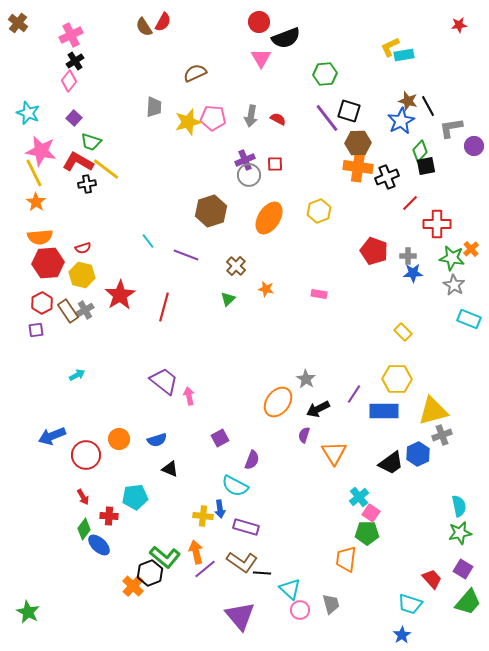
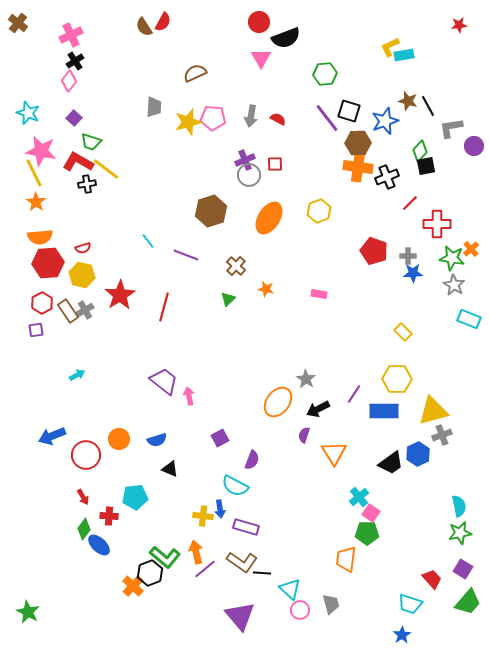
blue star at (401, 121): moved 16 px left; rotated 8 degrees clockwise
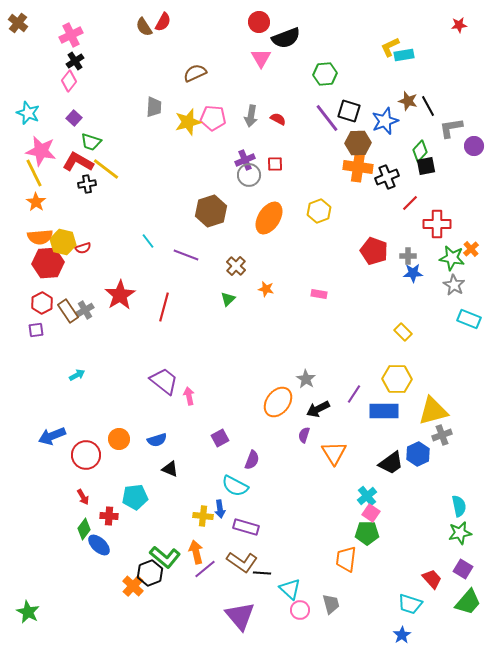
yellow hexagon at (82, 275): moved 19 px left, 33 px up
cyan cross at (359, 497): moved 8 px right, 1 px up
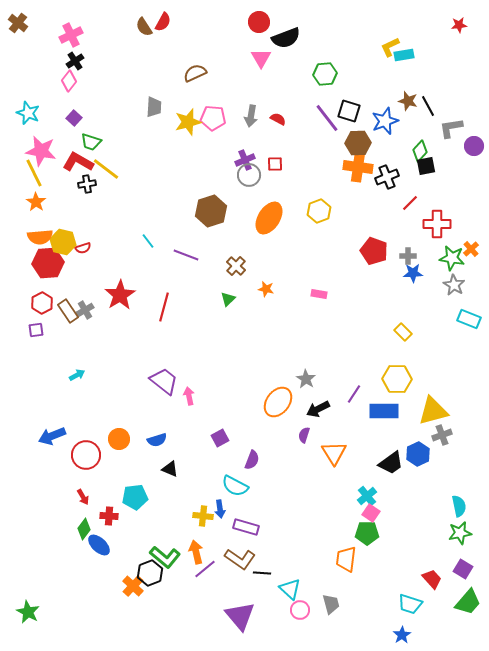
brown L-shape at (242, 562): moved 2 px left, 3 px up
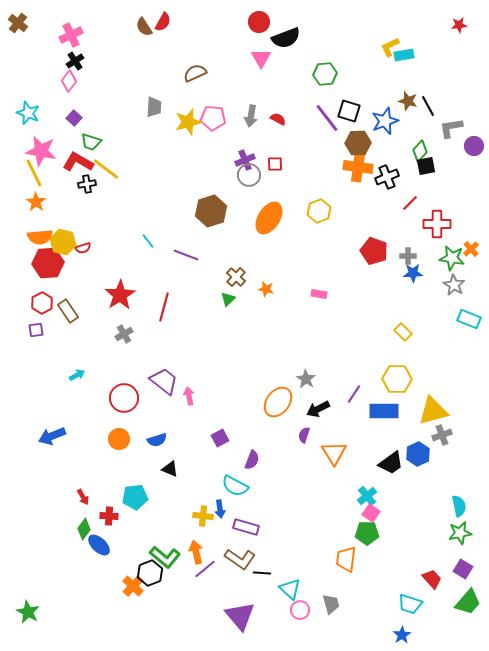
brown cross at (236, 266): moved 11 px down
gray cross at (85, 310): moved 39 px right, 24 px down
red circle at (86, 455): moved 38 px right, 57 px up
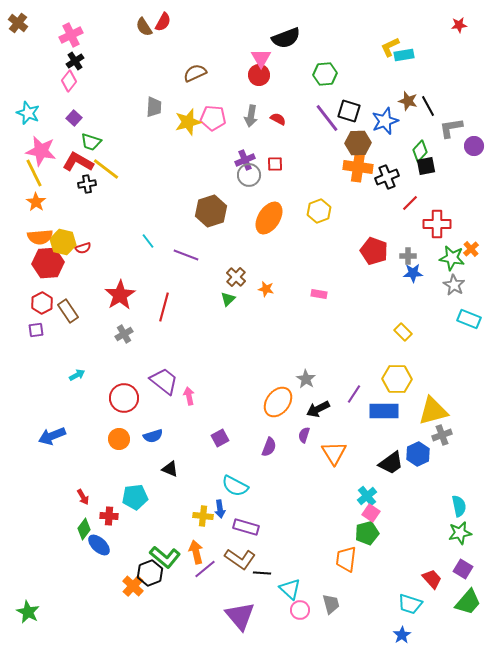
red circle at (259, 22): moved 53 px down
blue semicircle at (157, 440): moved 4 px left, 4 px up
purple semicircle at (252, 460): moved 17 px right, 13 px up
green pentagon at (367, 533): rotated 15 degrees counterclockwise
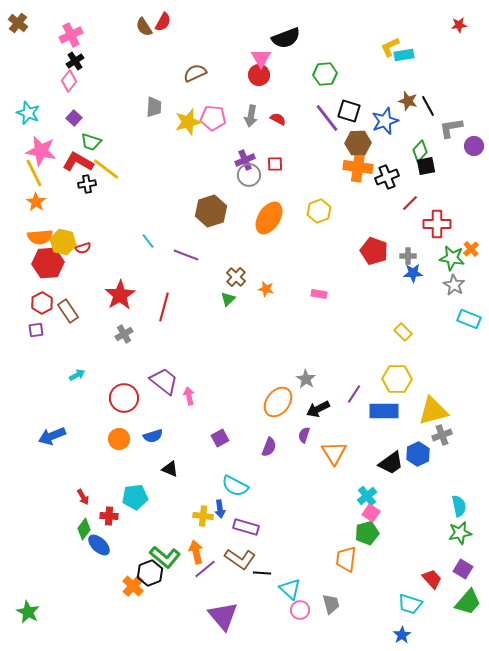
purple triangle at (240, 616): moved 17 px left
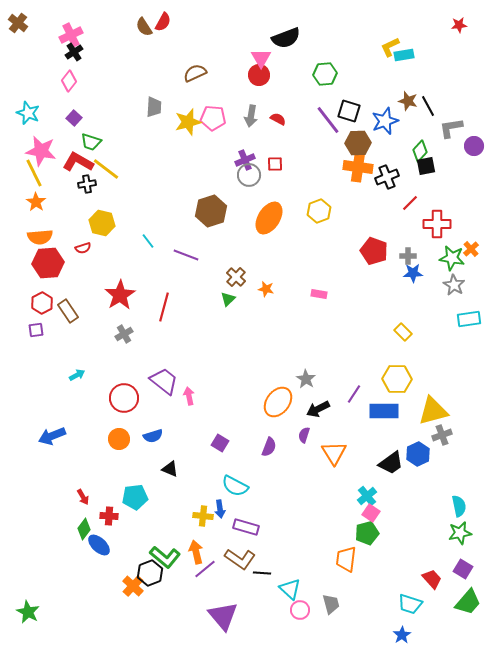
black cross at (75, 61): moved 1 px left, 9 px up
purple line at (327, 118): moved 1 px right, 2 px down
yellow hexagon at (63, 242): moved 39 px right, 19 px up
cyan rectangle at (469, 319): rotated 30 degrees counterclockwise
purple square at (220, 438): moved 5 px down; rotated 30 degrees counterclockwise
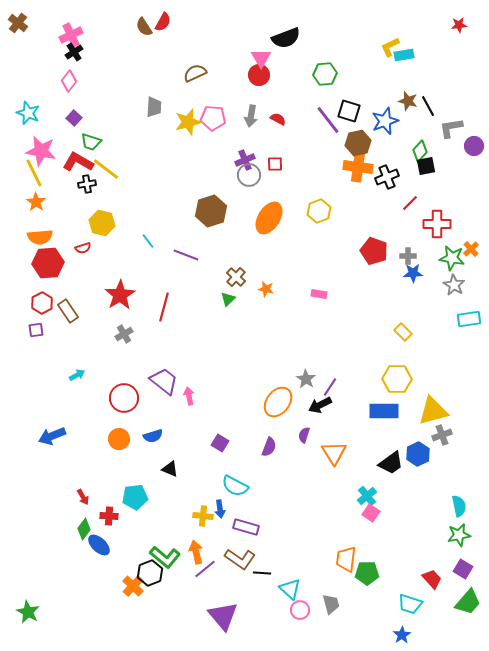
brown hexagon at (358, 143): rotated 10 degrees counterclockwise
purple line at (354, 394): moved 24 px left, 7 px up
black arrow at (318, 409): moved 2 px right, 4 px up
green pentagon at (367, 533): moved 40 px down; rotated 15 degrees clockwise
green star at (460, 533): moved 1 px left, 2 px down
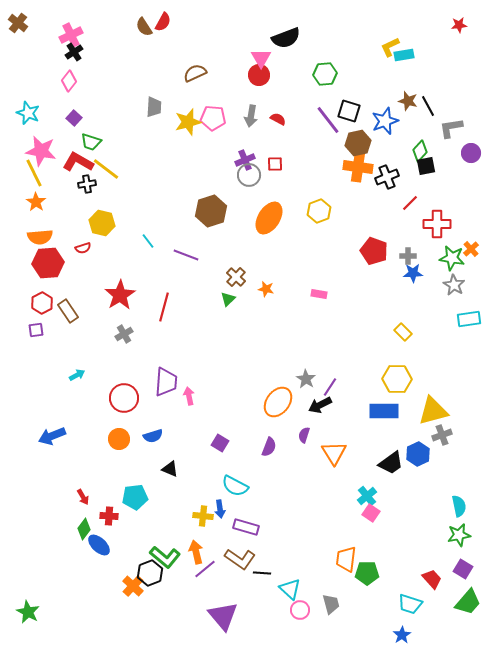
purple circle at (474, 146): moved 3 px left, 7 px down
purple trapezoid at (164, 381): moved 2 px right, 1 px down; rotated 56 degrees clockwise
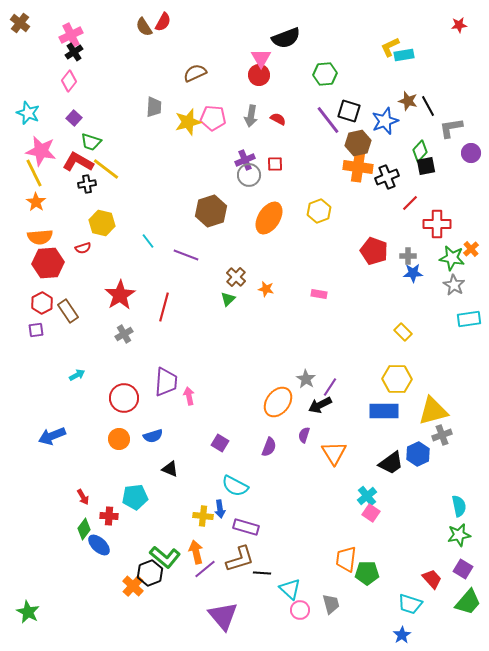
brown cross at (18, 23): moved 2 px right
brown L-shape at (240, 559): rotated 52 degrees counterclockwise
